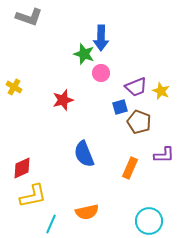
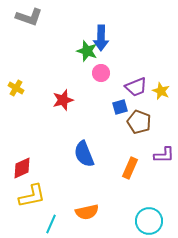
green star: moved 3 px right, 3 px up
yellow cross: moved 2 px right, 1 px down
yellow L-shape: moved 1 px left
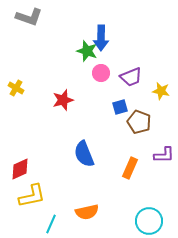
purple trapezoid: moved 5 px left, 10 px up
yellow star: rotated 12 degrees counterclockwise
red diamond: moved 2 px left, 1 px down
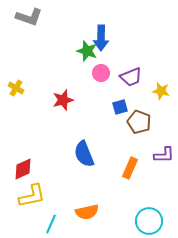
red diamond: moved 3 px right
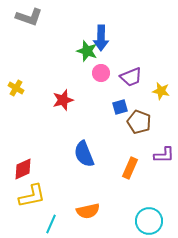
orange semicircle: moved 1 px right, 1 px up
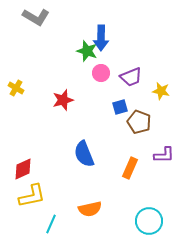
gray L-shape: moved 7 px right; rotated 12 degrees clockwise
orange semicircle: moved 2 px right, 2 px up
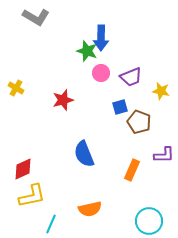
orange rectangle: moved 2 px right, 2 px down
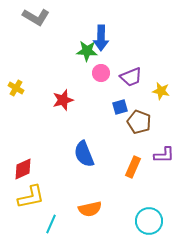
green star: rotated 15 degrees counterclockwise
orange rectangle: moved 1 px right, 3 px up
yellow L-shape: moved 1 px left, 1 px down
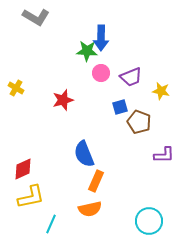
orange rectangle: moved 37 px left, 14 px down
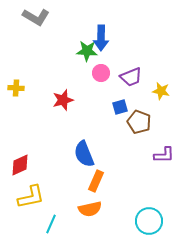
yellow cross: rotated 28 degrees counterclockwise
red diamond: moved 3 px left, 4 px up
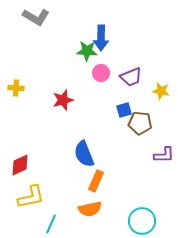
blue square: moved 4 px right, 3 px down
brown pentagon: moved 1 px right, 1 px down; rotated 15 degrees counterclockwise
cyan circle: moved 7 px left
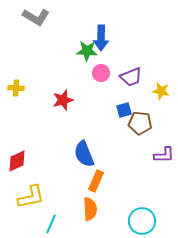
red diamond: moved 3 px left, 4 px up
orange semicircle: rotated 80 degrees counterclockwise
